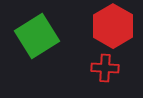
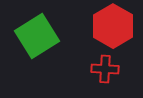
red cross: moved 1 px down
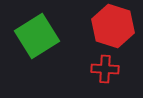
red hexagon: rotated 12 degrees counterclockwise
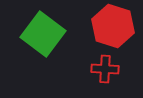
green square: moved 6 px right, 2 px up; rotated 21 degrees counterclockwise
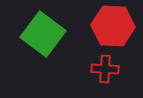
red hexagon: rotated 15 degrees counterclockwise
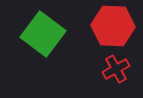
red cross: moved 11 px right; rotated 32 degrees counterclockwise
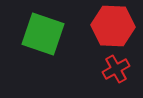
green square: rotated 18 degrees counterclockwise
